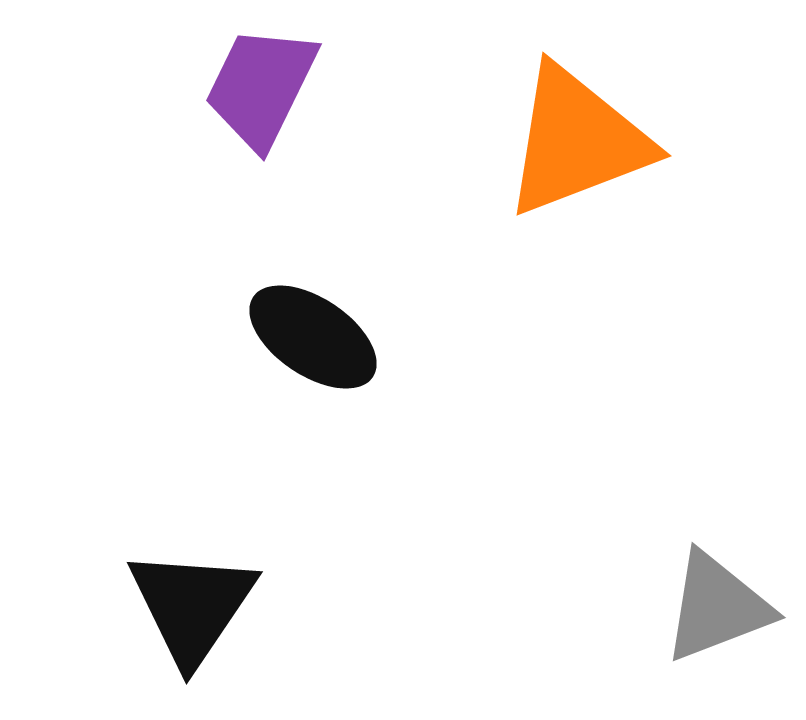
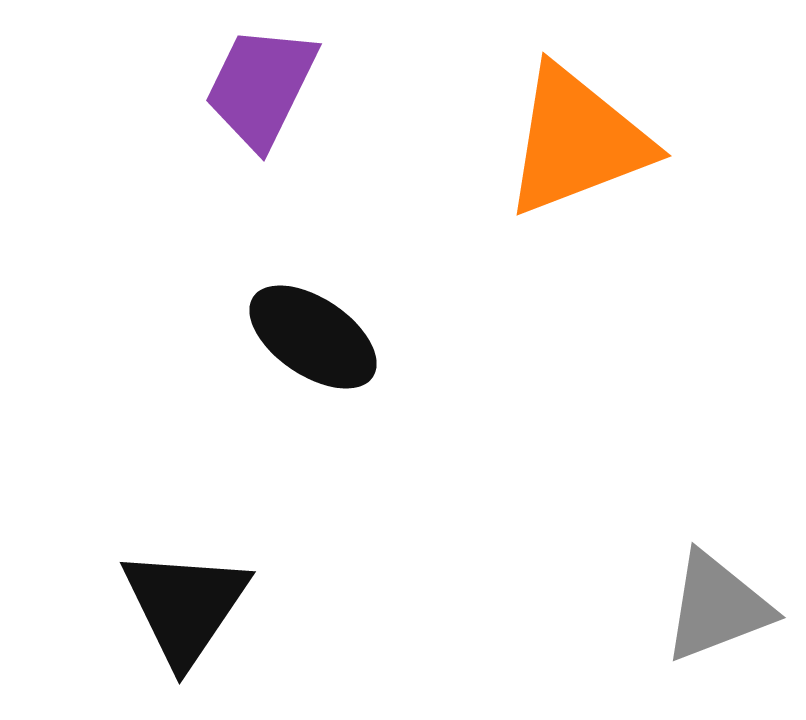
black triangle: moved 7 px left
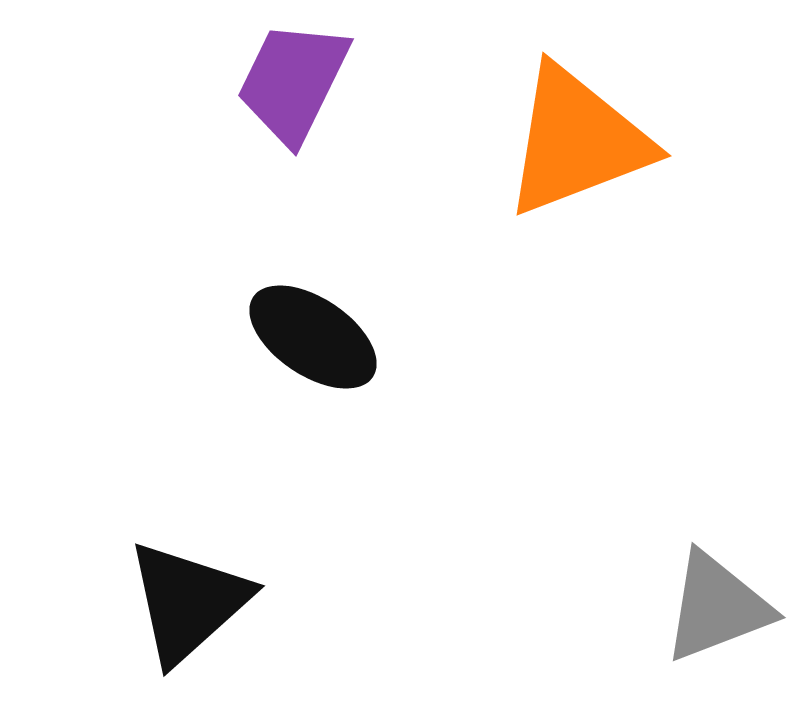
purple trapezoid: moved 32 px right, 5 px up
black triangle: moved 3 px right, 4 px up; rotated 14 degrees clockwise
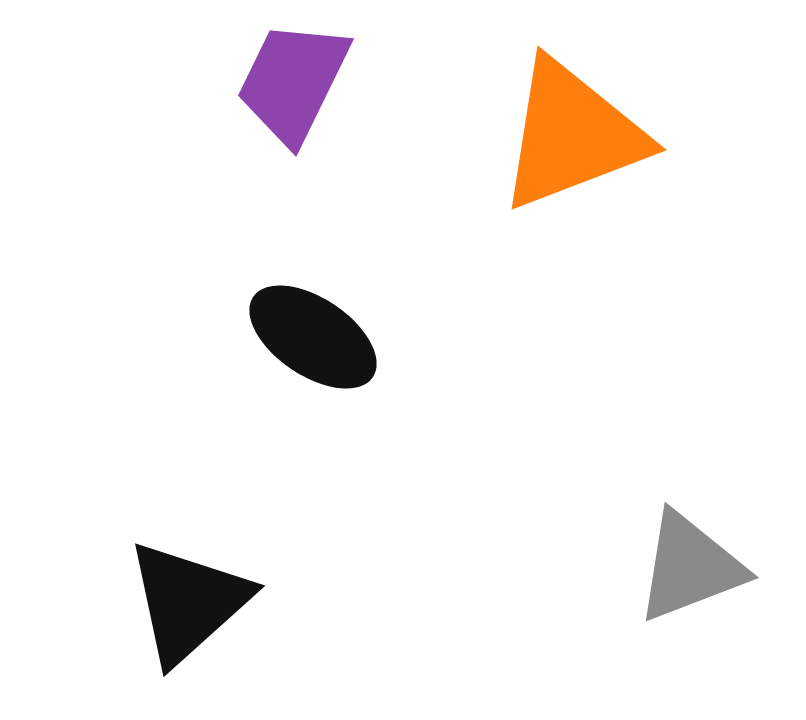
orange triangle: moved 5 px left, 6 px up
gray triangle: moved 27 px left, 40 px up
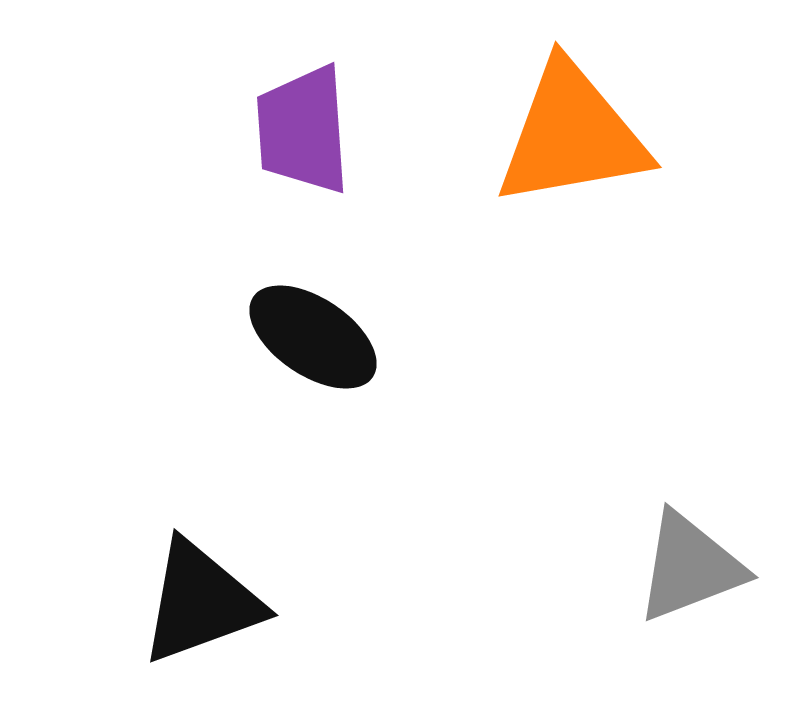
purple trapezoid: moved 10 px right, 48 px down; rotated 30 degrees counterclockwise
orange triangle: rotated 11 degrees clockwise
black triangle: moved 13 px right; rotated 22 degrees clockwise
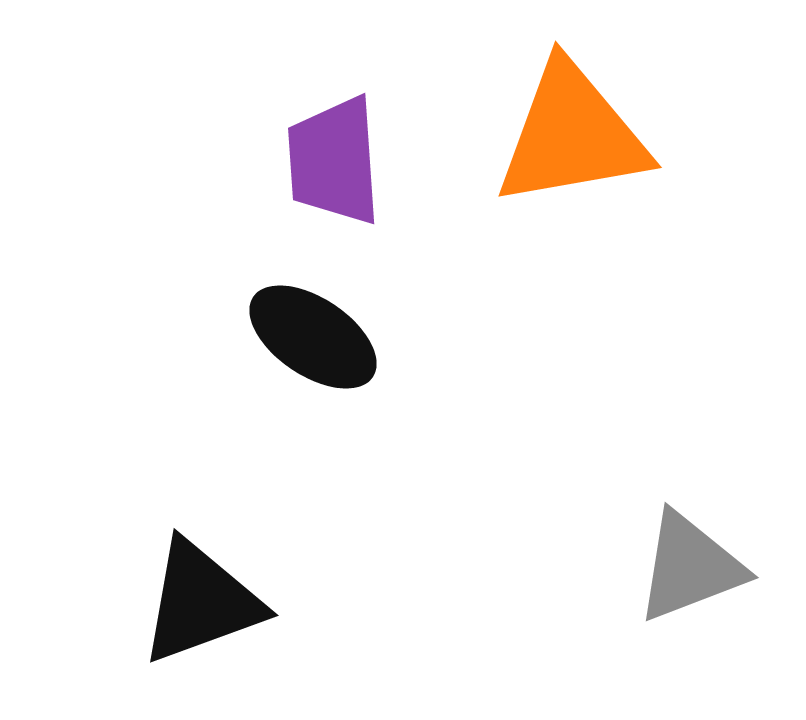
purple trapezoid: moved 31 px right, 31 px down
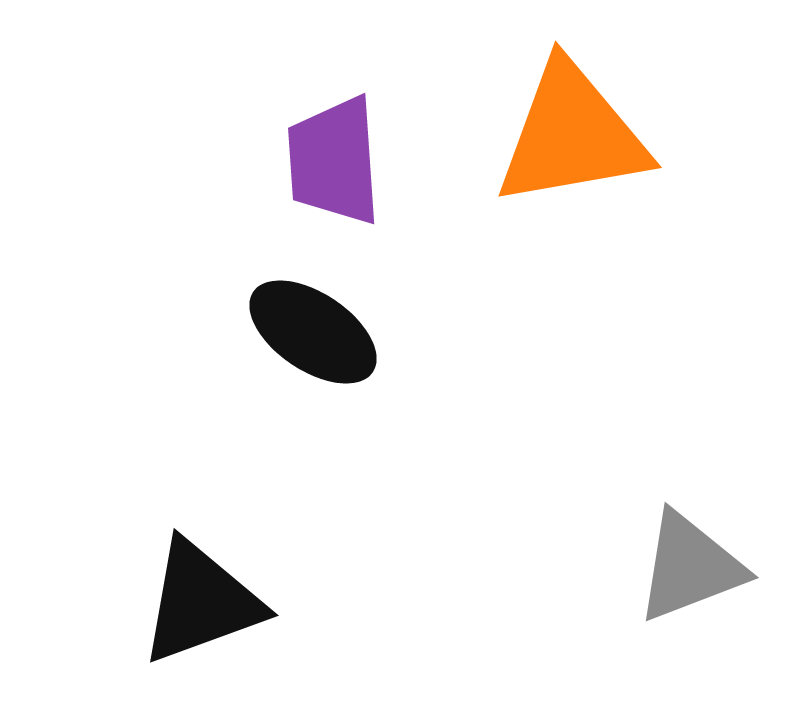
black ellipse: moved 5 px up
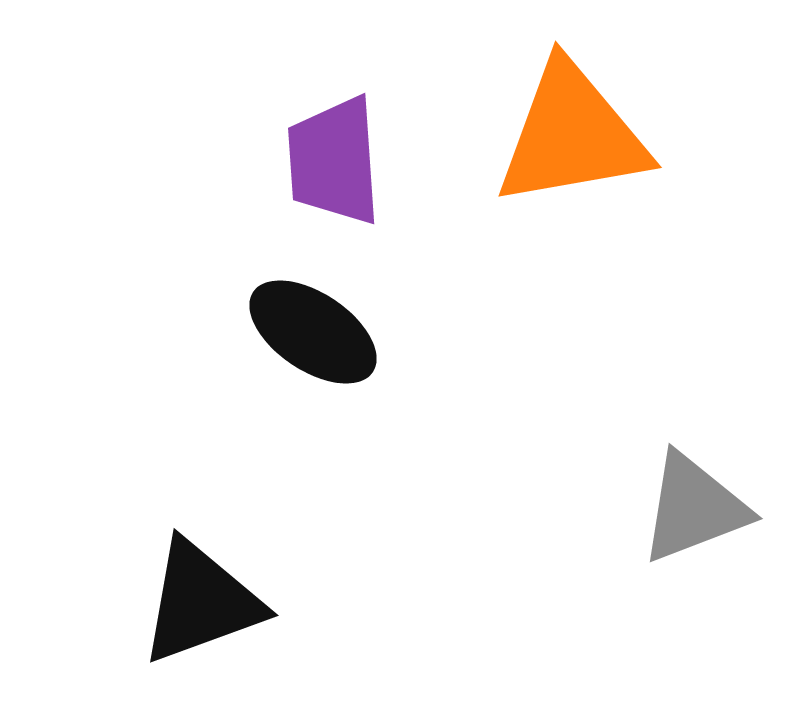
gray triangle: moved 4 px right, 59 px up
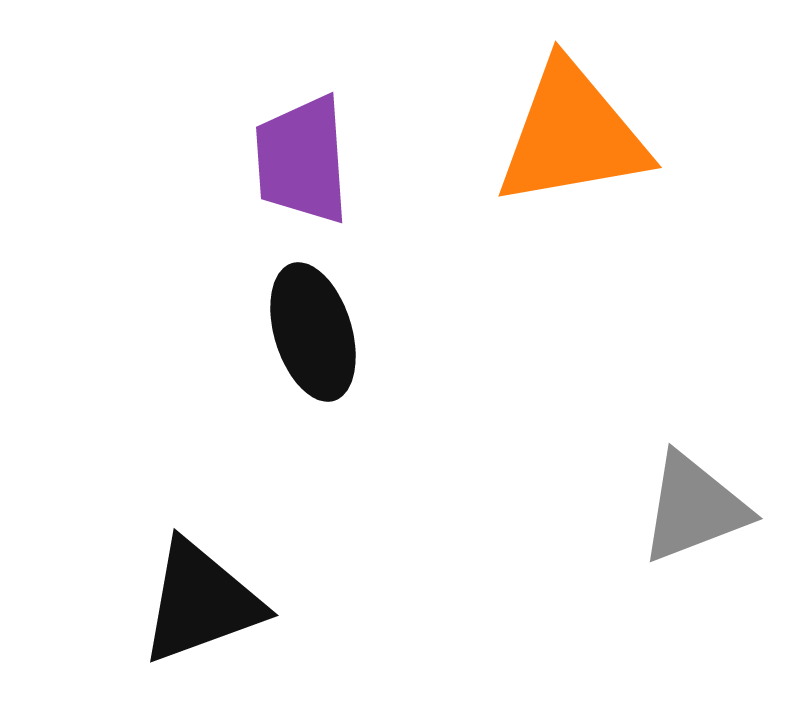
purple trapezoid: moved 32 px left, 1 px up
black ellipse: rotated 39 degrees clockwise
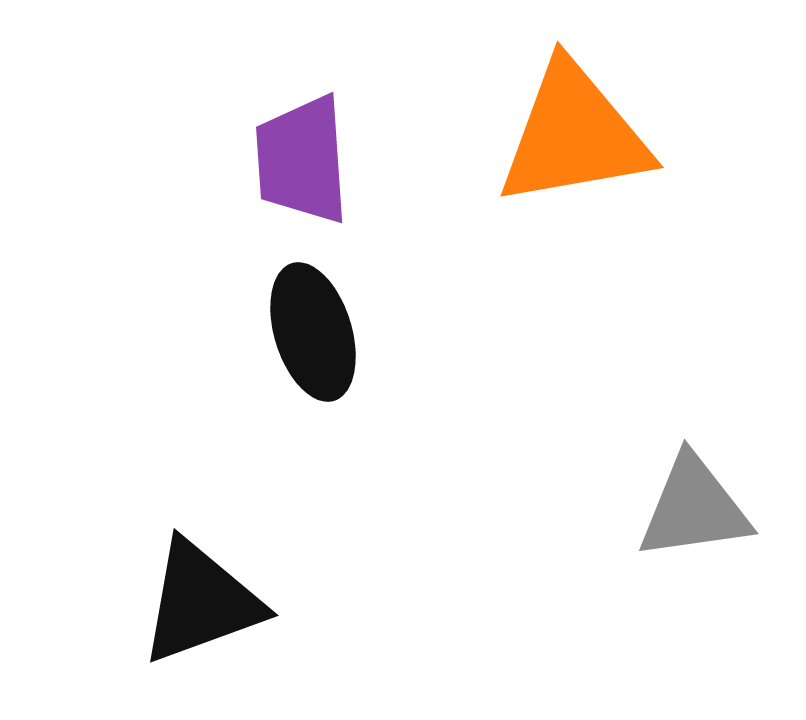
orange triangle: moved 2 px right
gray triangle: rotated 13 degrees clockwise
